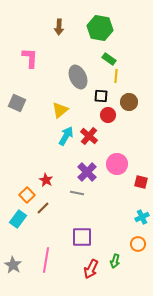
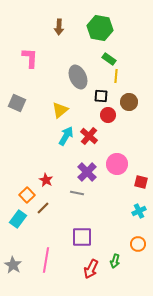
cyan cross: moved 3 px left, 6 px up
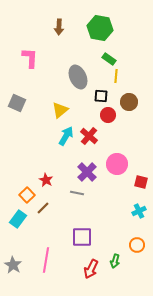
orange circle: moved 1 px left, 1 px down
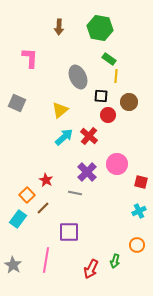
cyan arrow: moved 2 px left, 1 px down; rotated 18 degrees clockwise
gray line: moved 2 px left
purple square: moved 13 px left, 5 px up
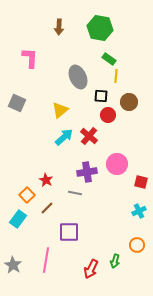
purple cross: rotated 36 degrees clockwise
brown line: moved 4 px right
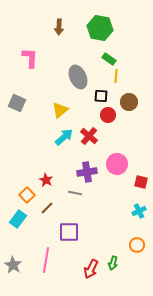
green arrow: moved 2 px left, 2 px down
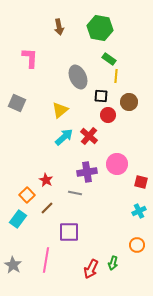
brown arrow: rotated 14 degrees counterclockwise
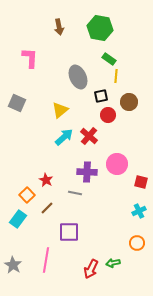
black square: rotated 16 degrees counterclockwise
purple cross: rotated 12 degrees clockwise
orange circle: moved 2 px up
green arrow: rotated 64 degrees clockwise
